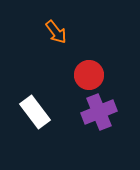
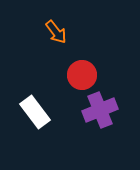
red circle: moved 7 px left
purple cross: moved 1 px right, 2 px up
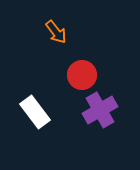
purple cross: rotated 8 degrees counterclockwise
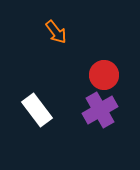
red circle: moved 22 px right
white rectangle: moved 2 px right, 2 px up
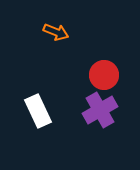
orange arrow: rotated 30 degrees counterclockwise
white rectangle: moved 1 px right, 1 px down; rotated 12 degrees clockwise
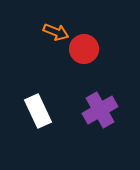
red circle: moved 20 px left, 26 px up
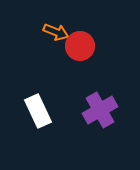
red circle: moved 4 px left, 3 px up
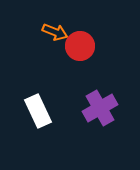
orange arrow: moved 1 px left
purple cross: moved 2 px up
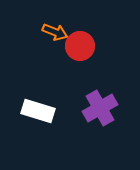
white rectangle: rotated 48 degrees counterclockwise
